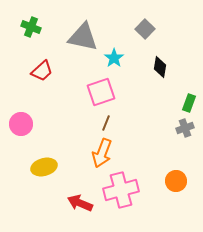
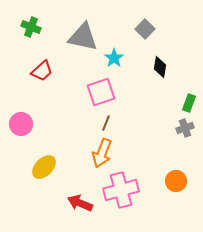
yellow ellipse: rotated 30 degrees counterclockwise
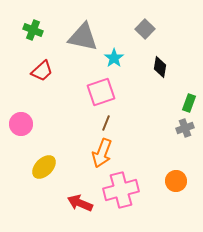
green cross: moved 2 px right, 3 px down
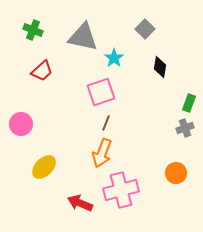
orange circle: moved 8 px up
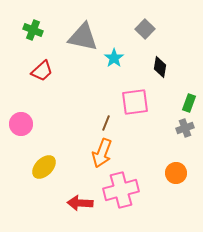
pink square: moved 34 px right, 10 px down; rotated 12 degrees clockwise
red arrow: rotated 20 degrees counterclockwise
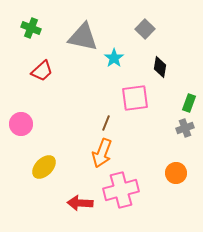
green cross: moved 2 px left, 2 px up
pink square: moved 4 px up
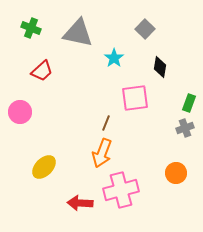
gray triangle: moved 5 px left, 4 px up
pink circle: moved 1 px left, 12 px up
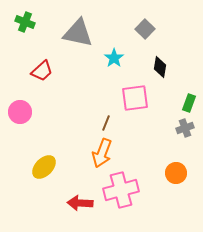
green cross: moved 6 px left, 6 px up
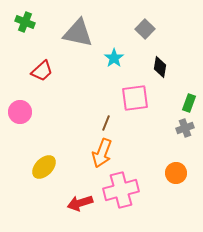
red arrow: rotated 20 degrees counterclockwise
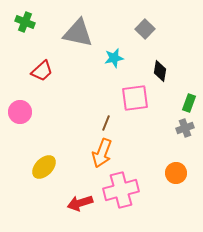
cyan star: rotated 24 degrees clockwise
black diamond: moved 4 px down
